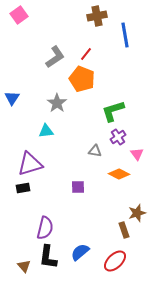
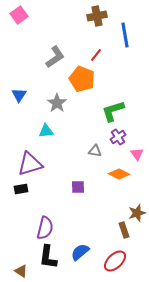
red line: moved 10 px right, 1 px down
blue triangle: moved 7 px right, 3 px up
black rectangle: moved 2 px left, 1 px down
brown triangle: moved 3 px left, 5 px down; rotated 16 degrees counterclockwise
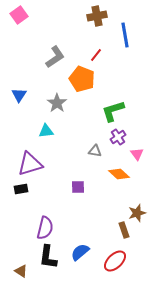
orange diamond: rotated 15 degrees clockwise
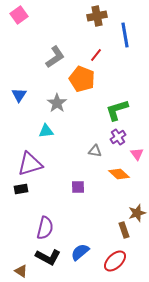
green L-shape: moved 4 px right, 1 px up
black L-shape: rotated 70 degrees counterclockwise
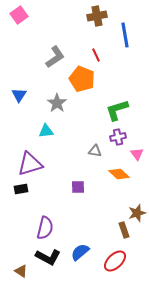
red line: rotated 64 degrees counterclockwise
purple cross: rotated 21 degrees clockwise
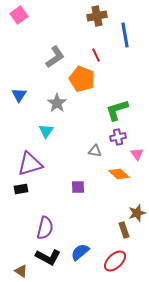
cyan triangle: rotated 49 degrees counterclockwise
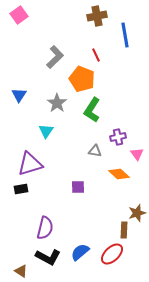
gray L-shape: rotated 10 degrees counterclockwise
green L-shape: moved 25 px left; rotated 40 degrees counterclockwise
brown rectangle: rotated 21 degrees clockwise
red ellipse: moved 3 px left, 7 px up
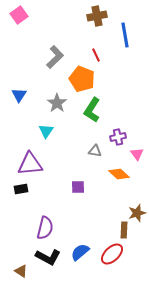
purple triangle: rotated 12 degrees clockwise
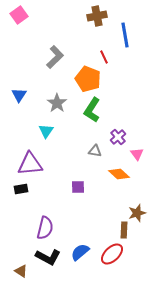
red line: moved 8 px right, 2 px down
orange pentagon: moved 6 px right
purple cross: rotated 28 degrees counterclockwise
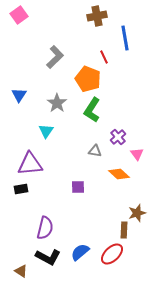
blue line: moved 3 px down
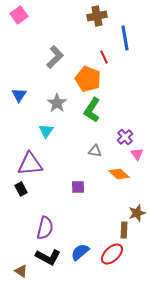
purple cross: moved 7 px right
black rectangle: rotated 72 degrees clockwise
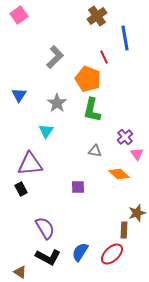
brown cross: rotated 24 degrees counterclockwise
green L-shape: rotated 20 degrees counterclockwise
purple semicircle: rotated 45 degrees counterclockwise
blue semicircle: rotated 18 degrees counterclockwise
brown triangle: moved 1 px left, 1 px down
